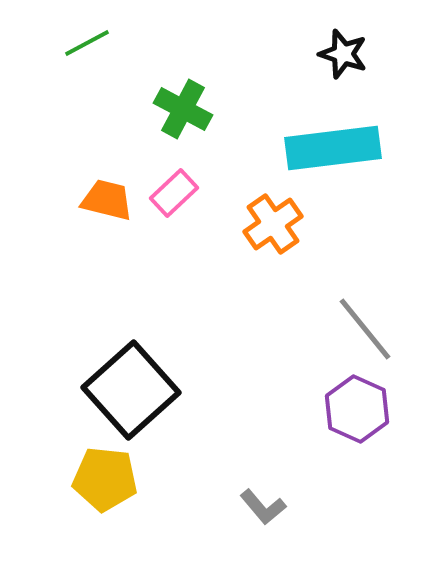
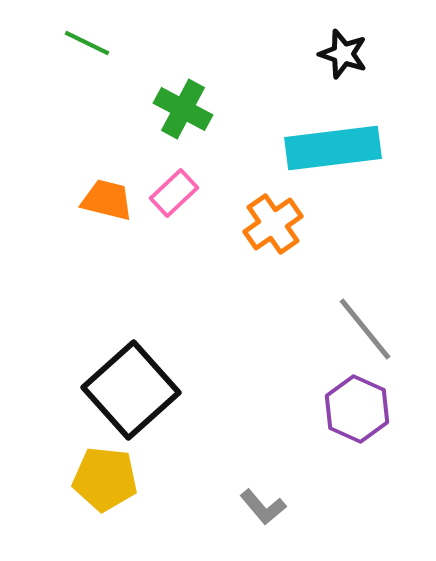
green line: rotated 54 degrees clockwise
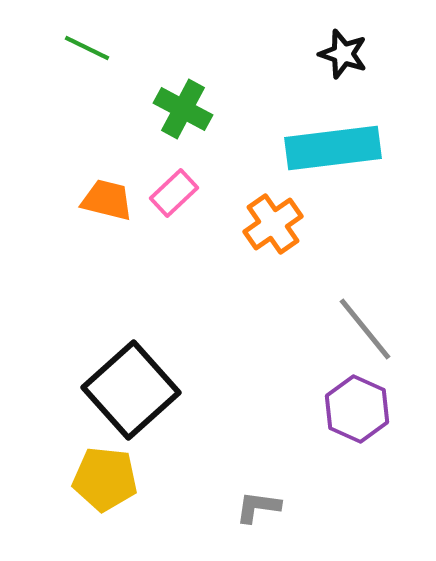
green line: moved 5 px down
gray L-shape: moved 5 px left; rotated 138 degrees clockwise
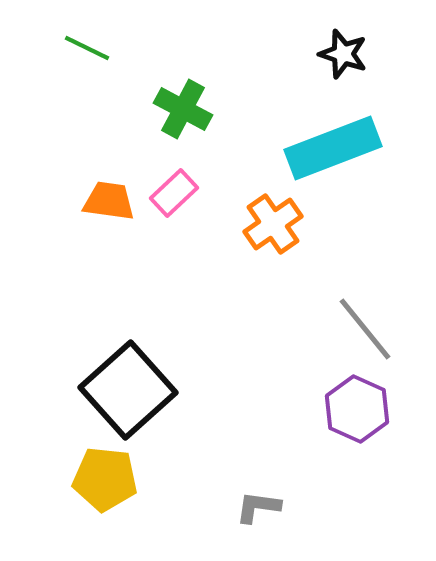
cyan rectangle: rotated 14 degrees counterclockwise
orange trapezoid: moved 2 px right, 1 px down; rotated 6 degrees counterclockwise
black square: moved 3 px left
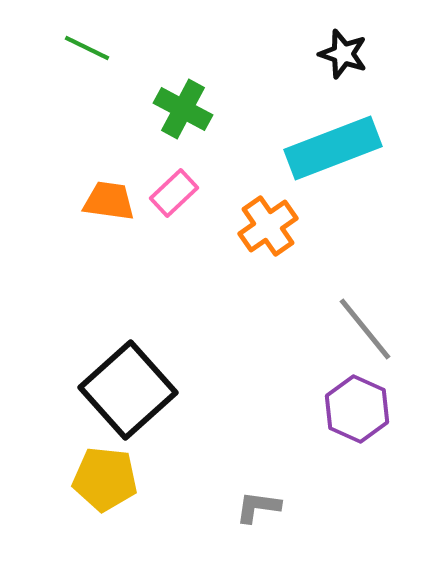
orange cross: moved 5 px left, 2 px down
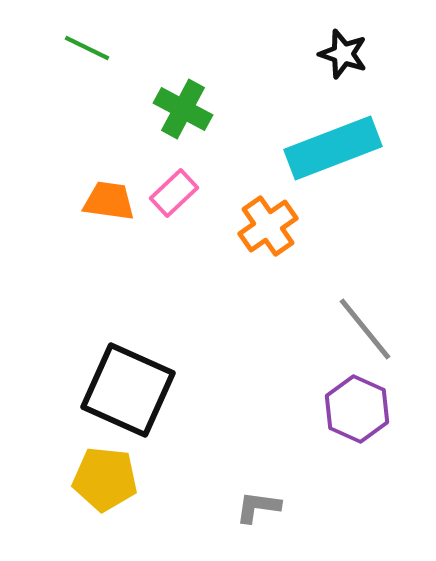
black square: rotated 24 degrees counterclockwise
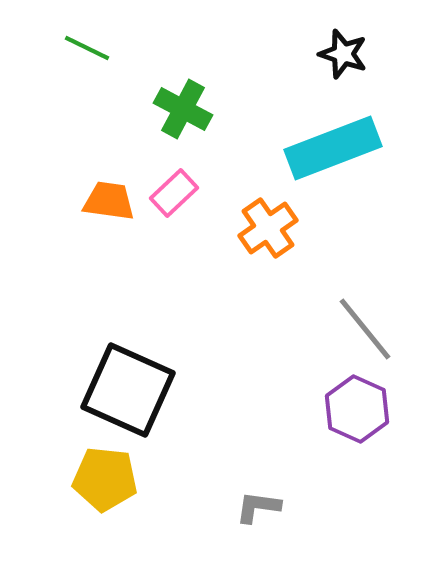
orange cross: moved 2 px down
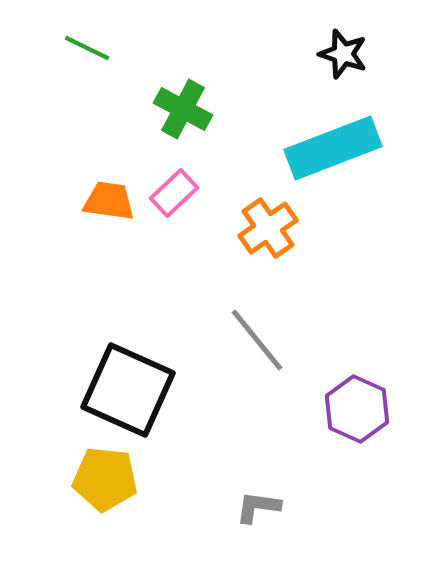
gray line: moved 108 px left, 11 px down
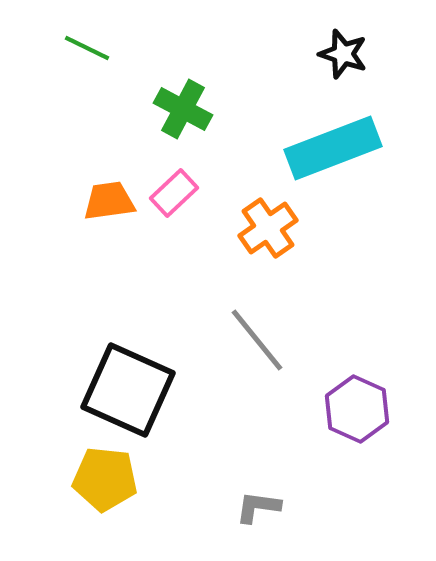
orange trapezoid: rotated 16 degrees counterclockwise
